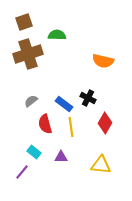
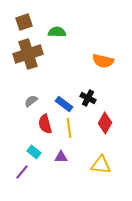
green semicircle: moved 3 px up
yellow line: moved 2 px left, 1 px down
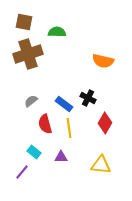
brown square: rotated 30 degrees clockwise
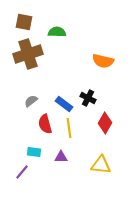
cyan rectangle: rotated 32 degrees counterclockwise
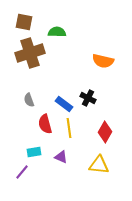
brown cross: moved 2 px right, 1 px up
gray semicircle: moved 2 px left, 1 px up; rotated 72 degrees counterclockwise
red diamond: moved 9 px down
cyan rectangle: rotated 16 degrees counterclockwise
purple triangle: rotated 24 degrees clockwise
yellow triangle: moved 2 px left
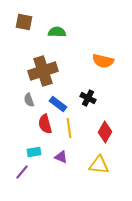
brown cross: moved 13 px right, 18 px down
blue rectangle: moved 6 px left
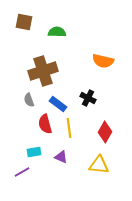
purple line: rotated 21 degrees clockwise
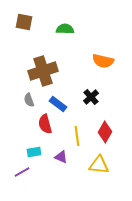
green semicircle: moved 8 px right, 3 px up
black cross: moved 3 px right, 1 px up; rotated 21 degrees clockwise
yellow line: moved 8 px right, 8 px down
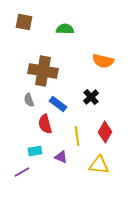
brown cross: rotated 28 degrees clockwise
cyan rectangle: moved 1 px right, 1 px up
